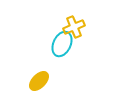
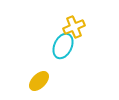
cyan ellipse: moved 1 px right, 2 px down
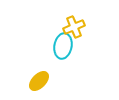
cyan ellipse: rotated 15 degrees counterclockwise
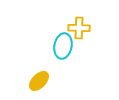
yellow cross: moved 5 px right, 1 px down; rotated 25 degrees clockwise
